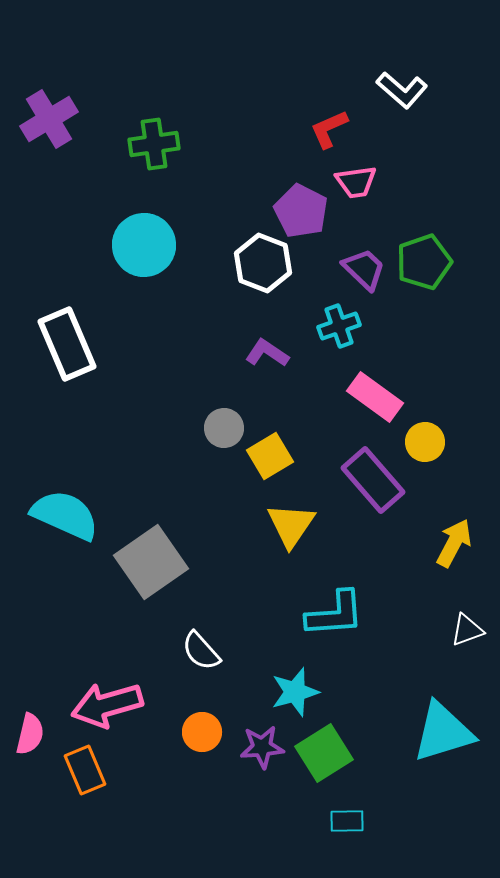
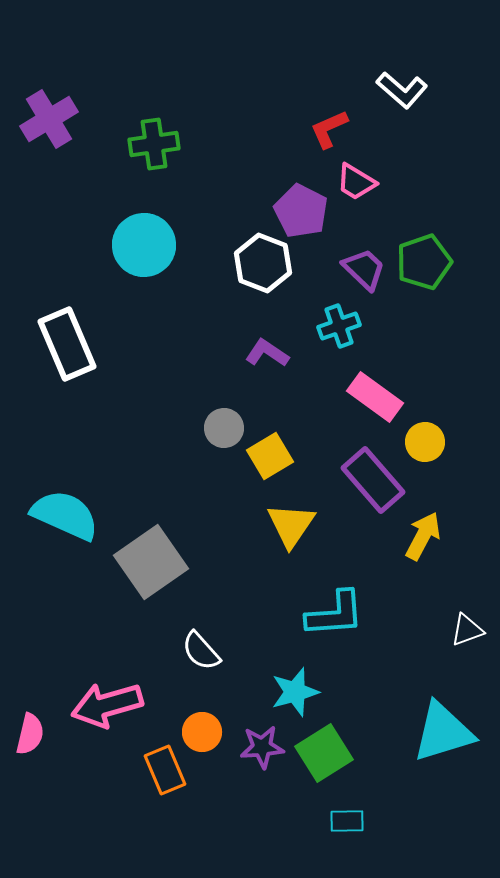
pink trapezoid: rotated 39 degrees clockwise
yellow arrow: moved 31 px left, 7 px up
orange rectangle: moved 80 px right
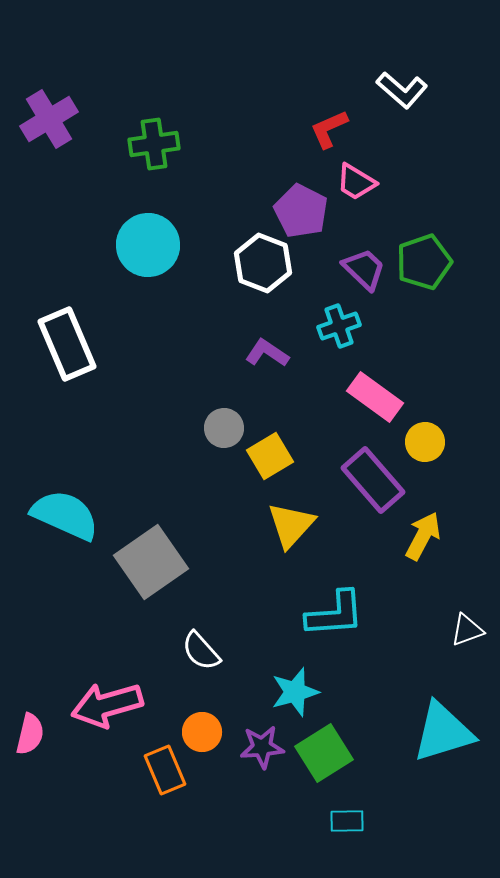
cyan circle: moved 4 px right
yellow triangle: rotated 8 degrees clockwise
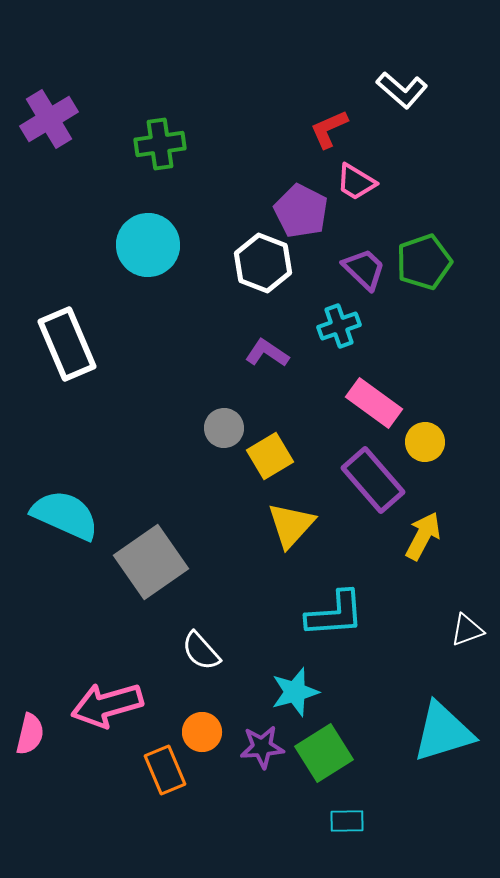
green cross: moved 6 px right
pink rectangle: moved 1 px left, 6 px down
